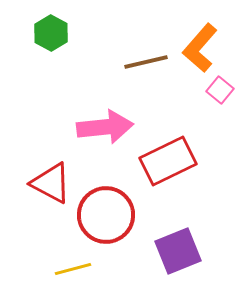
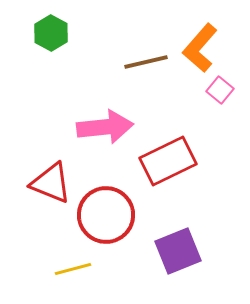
red triangle: rotated 6 degrees counterclockwise
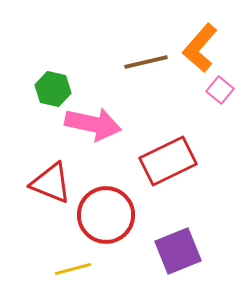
green hexagon: moved 2 px right, 56 px down; rotated 16 degrees counterclockwise
pink arrow: moved 12 px left, 3 px up; rotated 18 degrees clockwise
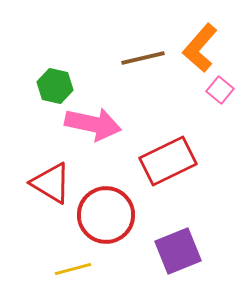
brown line: moved 3 px left, 4 px up
green hexagon: moved 2 px right, 3 px up
red triangle: rotated 9 degrees clockwise
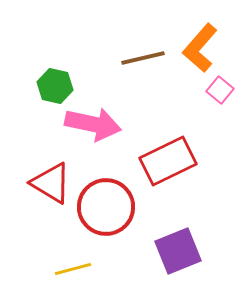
red circle: moved 8 px up
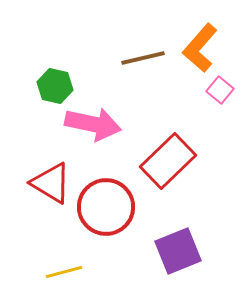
red rectangle: rotated 18 degrees counterclockwise
yellow line: moved 9 px left, 3 px down
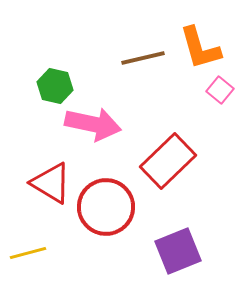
orange L-shape: rotated 57 degrees counterclockwise
yellow line: moved 36 px left, 19 px up
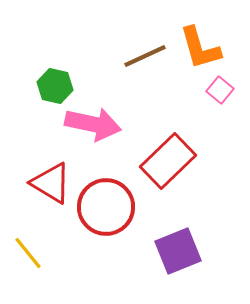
brown line: moved 2 px right, 2 px up; rotated 12 degrees counterclockwise
yellow line: rotated 66 degrees clockwise
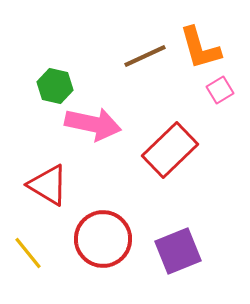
pink square: rotated 20 degrees clockwise
red rectangle: moved 2 px right, 11 px up
red triangle: moved 3 px left, 2 px down
red circle: moved 3 px left, 32 px down
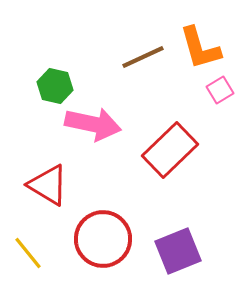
brown line: moved 2 px left, 1 px down
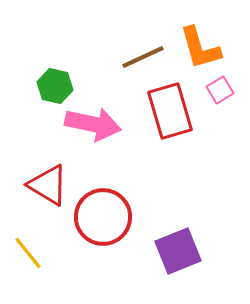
red rectangle: moved 39 px up; rotated 62 degrees counterclockwise
red circle: moved 22 px up
